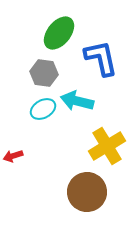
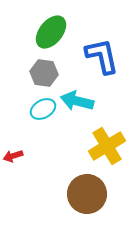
green ellipse: moved 8 px left, 1 px up
blue L-shape: moved 1 px right, 2 px up
brown circle: moved 2 px down
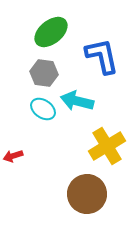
green ellipse: rotated 12 degrees clockwise
cyan ellipse: rotated 65 degrees clockwise
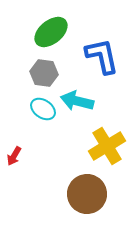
red arrow: moved 1 px right; rotated 42 degrees counterclockwise
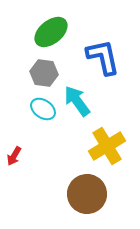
blue L-shape: moved 1 px right, 1 px down
cyan arrow: rotated 40 degrees clockwise
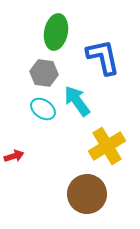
green ellipse: moved 5 px right; rotated 40 degrees counterclockwise
red arrow: rotated 138 degrees counterclockwise
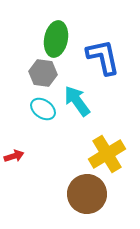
green ellipse: moved 7 px down
gray hexagon: moved 1 px left
yellow cross: moved 8 px down
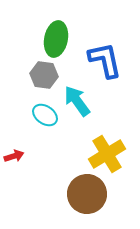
blue L-shape: moved 2 px right, 3 px down
gray hexagon: moved 1 px right, 2 px down
cyan ellipse: moved 2 px right, 6 px down
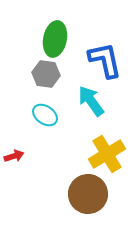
green ellipse: moved 1 px left
gray hexagon: moved 2 px right, 1 px up
cyan arrow: moved 14 px right
brown circle: moved 1 px right
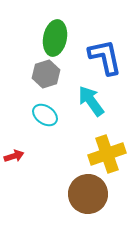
green ellipse: moved 1 px up
blue L-shape: moved 3 px up
gray hexagon: rotated 24 degrees counterclockwise
yellow cross: rotated 12 degrees clockwise
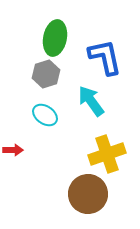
red arrow: moved 1 px left, 6 px up; rotated 18 degrees clockwise
